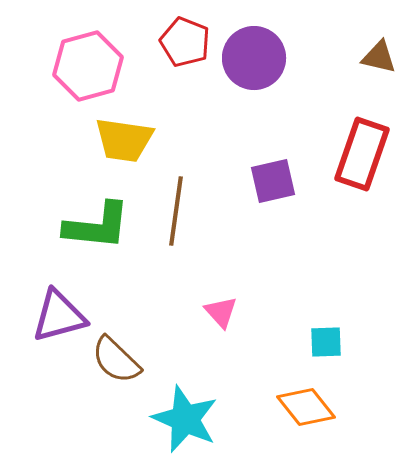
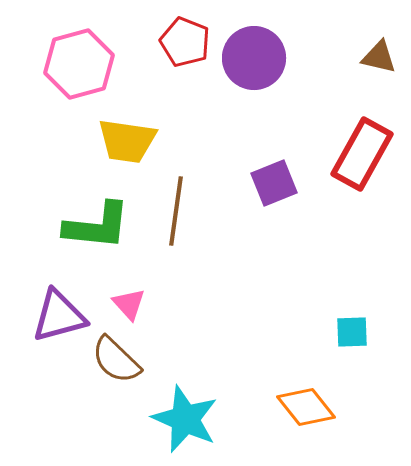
pink hexagon: moved 9 px left, 2 px up
yellow trapezoid: moved 3 px right, 1 px down
red rectangle: rotated 10 degrees clockwise
purple square: moved 1 px right, 2 px down; rotated 9 degrees counterclockwise
pink triangle: moved 92 px left, 8 px up
cyan square: moved 26 px right, 10 px up
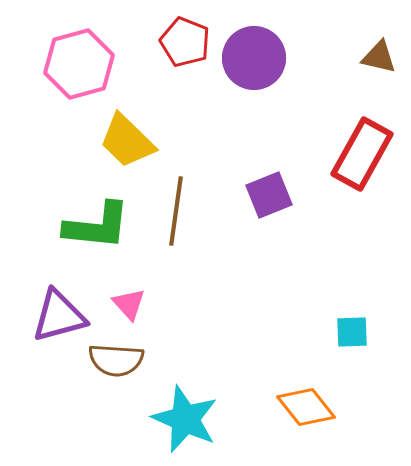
yellow trapezoid: rotated 36 degrees clockwise
purple square: moved 5 px left, 12 px down
brown semicircle: rotated 40 degrees counterclockwise
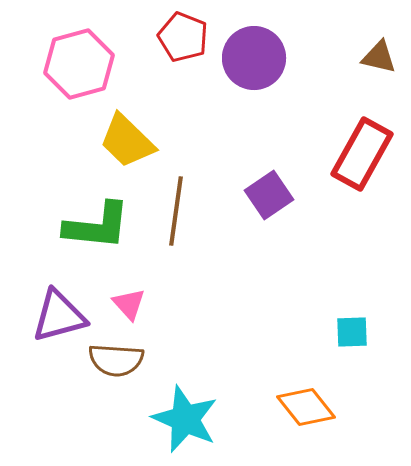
red pentagon: moved 2 px left, 5 px up
purple square: rotated 12 degrees counterclockwise
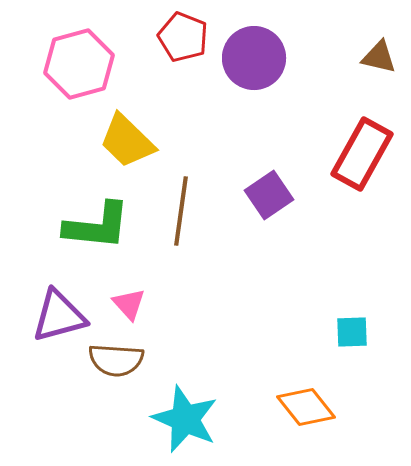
brown line: moved 5 px right
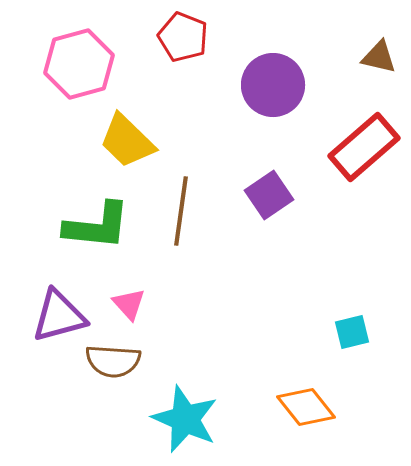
purple circle: moved 19 px right, 27 px down
red rectangle: moved 2 px right, 7 px up; rotated 20 degrees clockwise
cyan square: rotated 12 degrees counterclockwise
brown semicircle: moved 3 px left, 1 px down
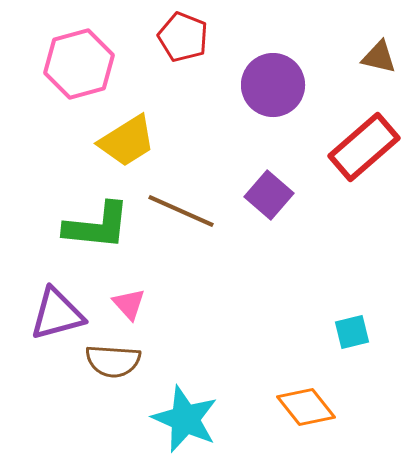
yellow trapezoid: rotated 76 degrees counterclockwise
purple square: rotated 15 degrees counterclockwise
brown line: rotated 74 degrees counterclockwise
purple triangle: moved 2 px left, 2 px up
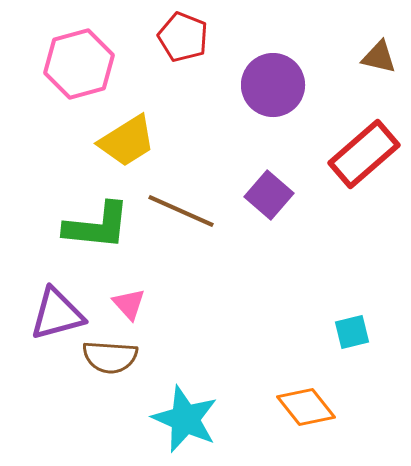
red rectangle: moved 7 px down
brown semicircle: moved 3 px left, 4 px up
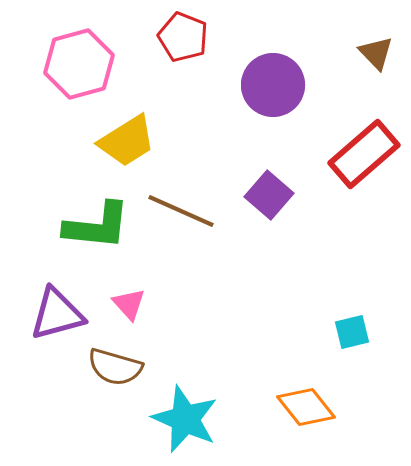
brown triangle: moved 3 px left, 4 px up; rotated 33 degrees clockwise
brown semicircle: moved 5 px right, 10 px down; rotated 12 degrees clockwise
